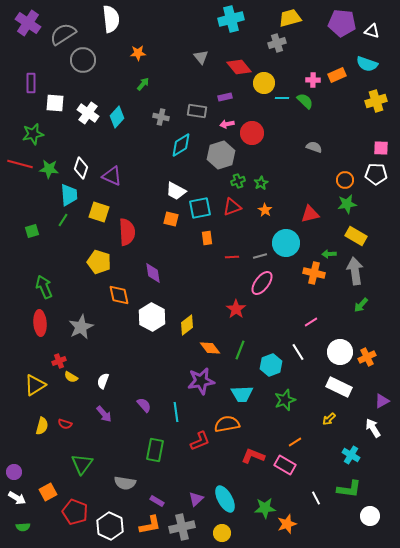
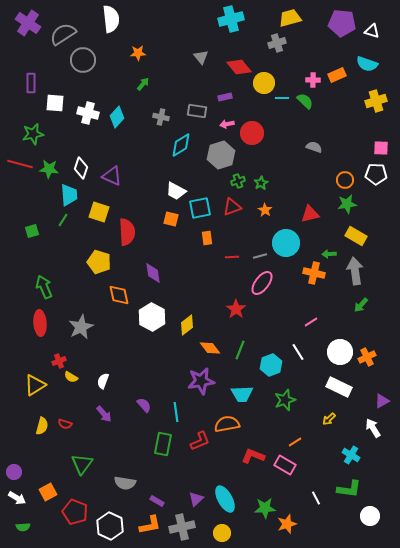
white cross at (88, 113): rotated 20 degrees counterclockwise
green rectangle at (155, 450): moved 8 px right, 6 px up
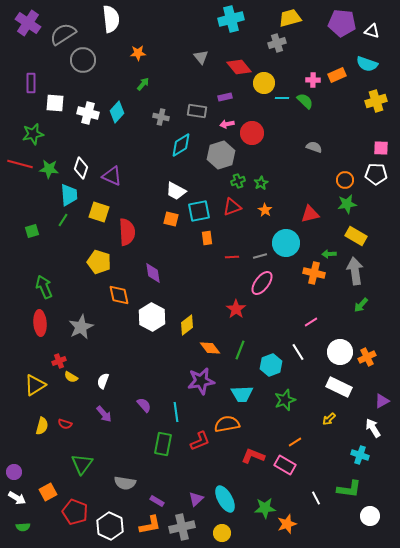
cyan diamond at (117, 117): moved 5 px up
cyan square at (200, 208): moved 1 px left, 3 px down
cyan cross at (351, 455): moved 9 px right; rotated 12 degrees counterclockwise
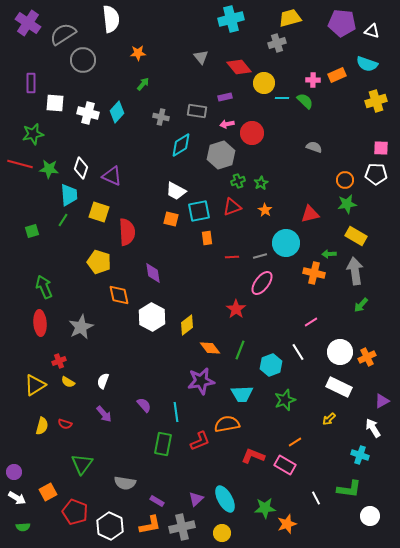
yellow semicircle at (71, 377): moved 3 px left, 5 px down
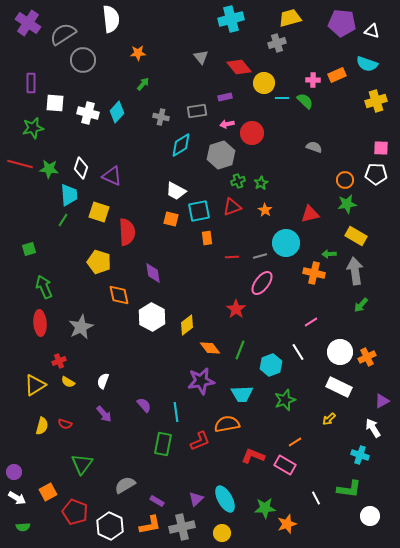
gray rectangle at (197, 111): rotated 18 degrees counterclockwise
green star at (33, 134): moved 6 px up
green square at (32, 231): moved 3 px left, 18 px down
gray semicircle at (125, 483): moved 2 px down; rotated 140 degrees clockwise
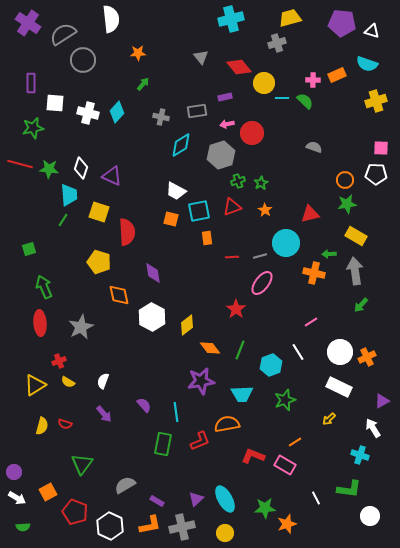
yellow circle at (222, 533): moved 3 px right
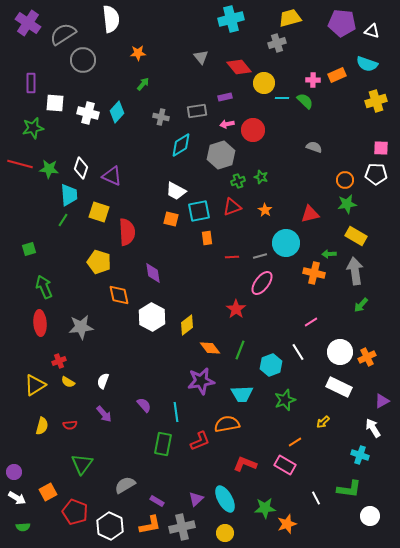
red circle at (252, 133): moved 1 px right, 3 px up
green star at (261, 183): moved 6 px up; rotated 24 degrees counterclockwise
gray star at (81, 327): rotated 20 degrees clockwise
yellow arrow at (329, 419): moved 6 px left, 3 px down
red semicircle at (65, 424): moved 5 px right, 1 px down; rotated 24 degrees counterclockwise
red L-shape at (253, 456): moved 8 px left, 8 px down
